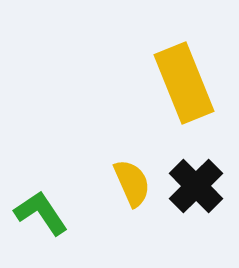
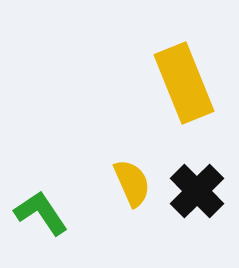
black cross: moved 1 px right, 5 px down
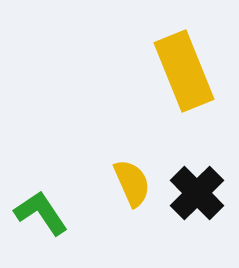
yellow rectangle: moved 12 px up
black cross: moved 2 px down
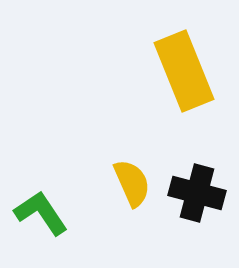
black cross: rotated 30 degrees counterclockwise
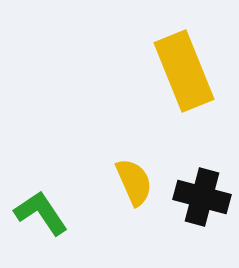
yellow semicircle: moved 2 px right, 1 px up
black cross: moved 5 px right, 4 px down
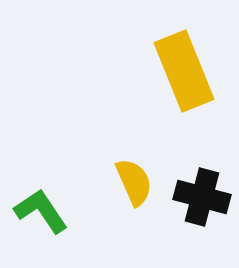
green L-shape: moved 2 px up
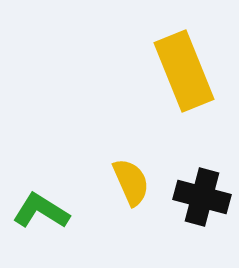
yellow semicircle: moved 3 px left
green L-shape: rotated 24 degrees counterclockwise
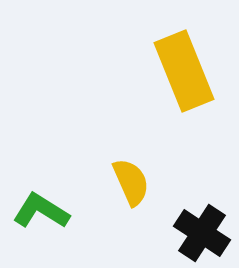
black cross: moved 36 px down; rotated 18 degrees clockwise
